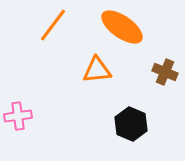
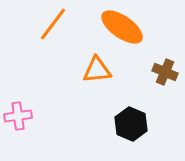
orange line: moved 1 px up
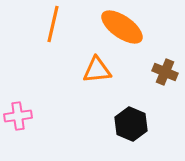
orange line: rotated 24 degrees counterclockwise
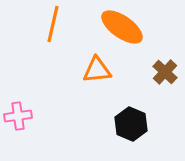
brown cross: rotated 20 degrees clockwise
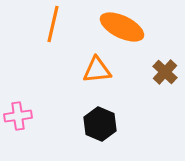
orange ellipse: rotated 9 degrees counterclockwise
black hexagon: moved 31 px left
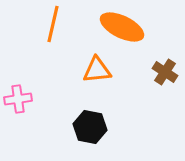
brown cross: rotated 10 degrees counterclockwise
pink cross: moved 17 px up
black hexagon: moved 10 px left, 3 px down; rotated 12 degrees counterclockwise
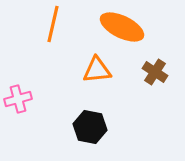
brown cross: moved 10 px left
pink cross: rotated 8 degrees counterclockwise
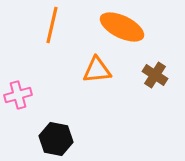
orange line: moved 1 px left, 1 px down
brown cross: moved 3 px down
pink cross: moved 4 px up
black hexagon: moved 34 px left, 12 px down
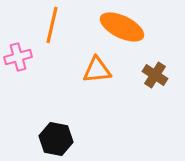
pink cross: moved 38 px up
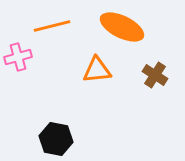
orange line: moved 1 px down; rotated 63 degrees clockwise
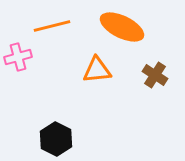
black hexagon: rotated 16 degrees clockwise
